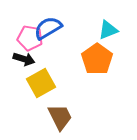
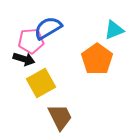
cyan triangle: moved 6 px right
pink pentagon: moved 1 px right, 3 px down; rotated 15 degrees counterclockwise
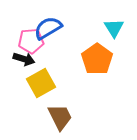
cyan triangle: moved 2 px up; rotated 40 degrees counterclockwise
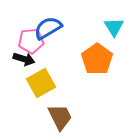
cyan triangle: moved 1 px up
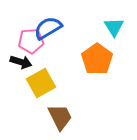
black arrow: moved 3 px left, 3 px down
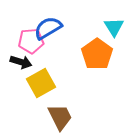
orange pentagon: moved 5 px up
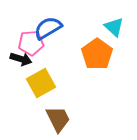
cyan triangle: rotated 15 degrees counterclockwise
pink pentagon: moved 2 px down
black arrow: moved 3 px up
brown trapezoid: moved 2 px left, 2 px down
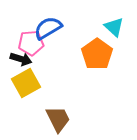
yellow square: moved 15 px left
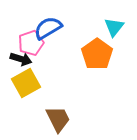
cyan triangle: rotated 25 degrees clockwise
pink pentagon: rotated 15 degrees counterclockwise
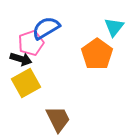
blue semicircle: moved 2 px left
